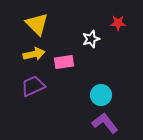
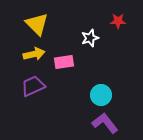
red star: moved 2 px up
white star: moved 1 px left, 1 px up
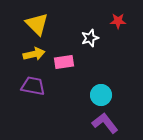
purple trapezoid: rotated 35 degrees clockwise
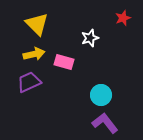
red star: moved 5 px right, 3 px up; rotated 21 degrees counterclockwise
pink rectangle: rotated 24 degrees clockwise
purple trapezoid: moved 4 px left, 4 px up; rotated 35 degrees counterclockwise
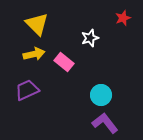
pink rectangle: rotated 24 degrees clockwise
purple trapezoid: moved 2 px left, 8 px down
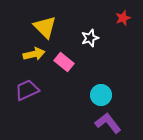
yellow triangle: moved 8 px right, 3 px down
purple L-shape: moved 3 px right
